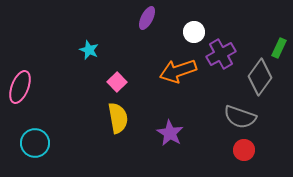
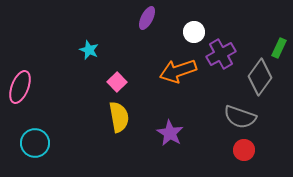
yellow semicircle: moved 1 px right, 1 px up
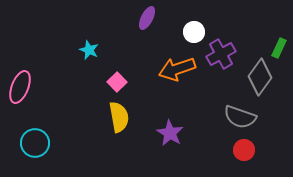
orange arrow: moved 1 px left, 2 px up
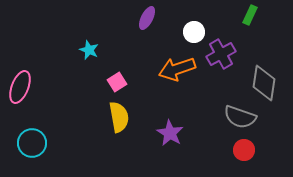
green rectangle: moved 29 px left, 33 px up
gray diamond: moved 4 px right, 6 px down; rotated 27 degrees counterclockwise
pink square: rotated 12 degrees clockwise
cyan circle: moved 3 px left
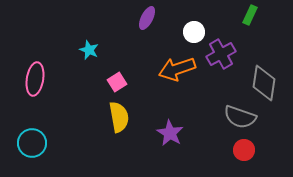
pink ellipse: moved 15 px right, 8 px up; rotated 12 degrees counterclockwise
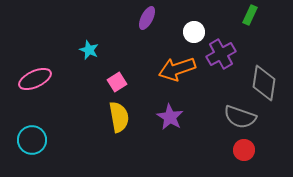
pink ellipse: rotated 56 degrees clockwise
purple star: moved 16 px up
cyan circle: moved 3 px up
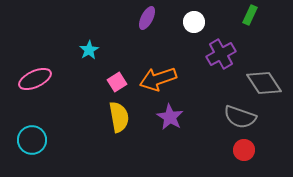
white circle: moved 10 px up
cyan star: rotated 18 degrees clockwise
orange arrow: moved 19 px left, 10 px down
gray diamond: rotated 42 degrees counterclockwise
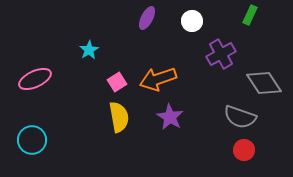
white circle: moved 2 px left, 1 px up
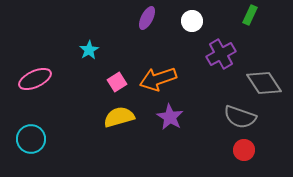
yellow semicircle: rotated 96 degrees counterclockwise
cyan circle: moved 1 px left, 1 px up
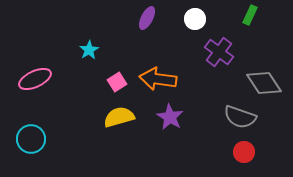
white circle: moved 3 px right, 2 px up
purple cross: moved 2 px left, 2 px up; rotated 24 degrees counterclockwise
orange arrow: rotated 27 degrees clockwise
red circle: moved 2 px down
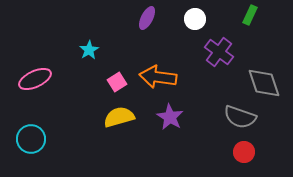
orange arrow: moved 2 px up
gray diamond: rotated 15 degrees clockwise
